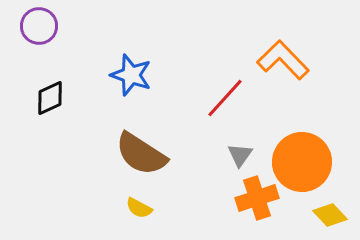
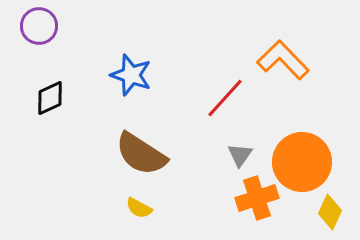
yellow diamond: moved 3 px up; rotated 68 degrees clockwise
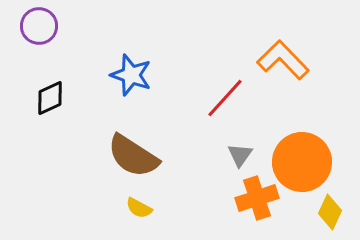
brown semicircle: moved 8 px left, 2 px down
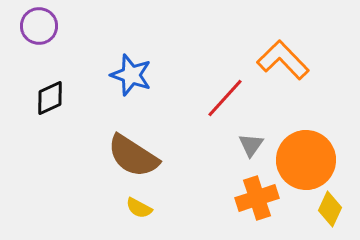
gray triangle: moved 11 px right, 10 px up
orange circle: moved 4 px right, 2 px up
yellow diamond: moved 3 px up
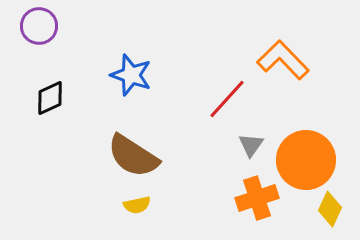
red line: moved 2 px right, 1 px down
yellow semicircle: moved 2 px left, 3 px up; rotated 40 degrees counterclockwise
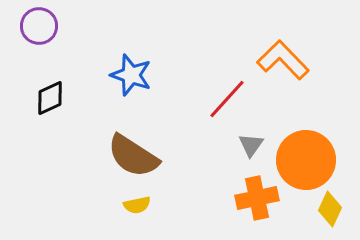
orange cross: rotated 6 degrees clockwise
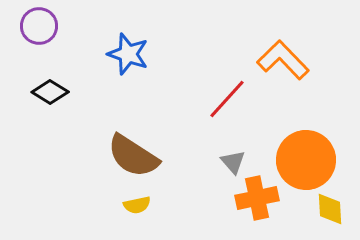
blue star: moved 3 px left, 21 px up
black diamond: moved 6 px up; rotated 57 degrees clockwise
gray triangle: moved 18 px left, 17 px down; rotated 16 degrees counterclockwise
yellow diamond: rotated 28 degrees counterclockwise
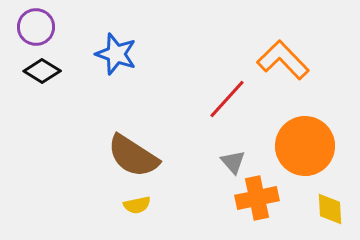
purple circle: moved 3 px left, 1 px down
blue star: moved 12 px left
black diamond: moved 8 px left, 21 px up
orange circle: moved 1 px left, 14 px up
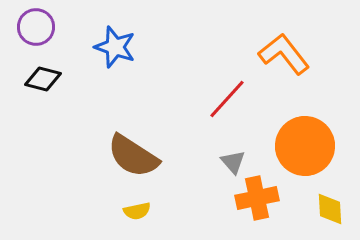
blue star: moved 1 px left, 7 px up
orange L-shape: moved 1 px right, 6 px up; rotated 6 degrees clockwise
black diamond: moved 1 px right, 8 px down; rotated 18 degrees counterclockwise
yellow semicircle: moved 6 px down
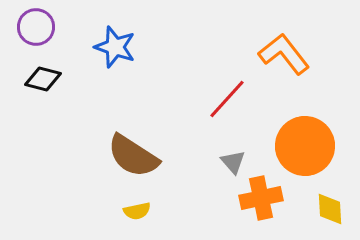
orange cross: moved 4 px right
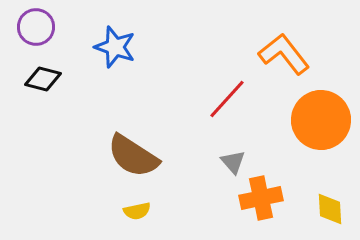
orange circle: moved 16 px right, 26 px up
